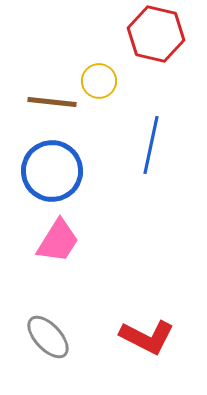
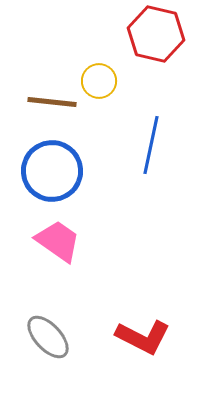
pink trapezoid: rotated 87 degrees counterclockwise
red L-shape: moved 4 px left
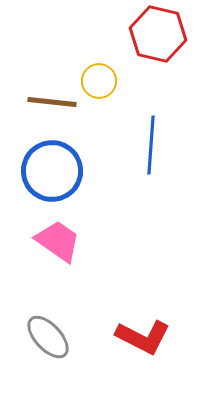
red hexagon: moved 2 px right
blue line: rotated 8 degrees counterclockwise
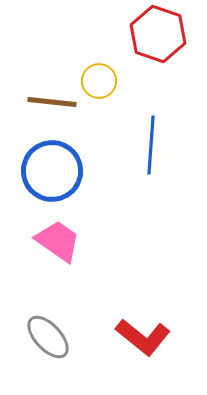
red hexagon: rotated 6 degrees clockwise
red L-shape: rotated 12 degrees clockwise
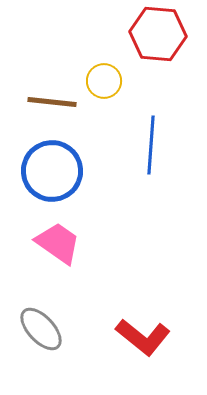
red hexagon: rotated 14 degrees counterclockwise
yellow circle: moved 5 px right
pink trapezoid: moved 2 px down
gray ellipse: moved 7 px left, 8 px up
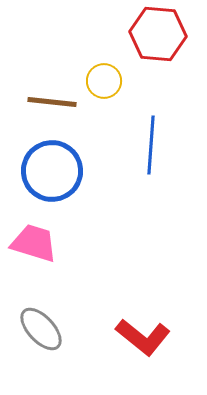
pink trapezoid: moved 24 px left; rotated 18 degrees counterclockwise
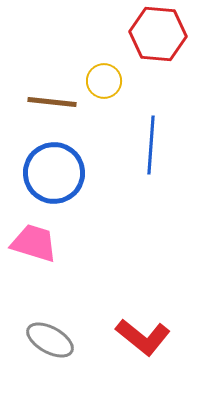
blue circle: moved 2 px right, 2 px down
gray ellipse: moved 9 px right, 11 px down; rotated 18 degrees counterclockwise
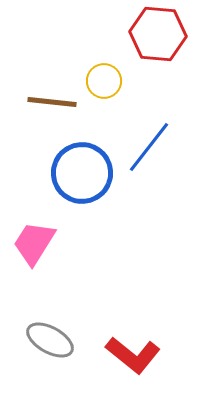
blue line: moved 2 px left, 2 px down; rotated 34 degrees clockwise
blue circle: moved 28 px right
pink trapezoid: rotated 75 degrees counterclockwise
red L-shape: moved 10 px left, 18 px down
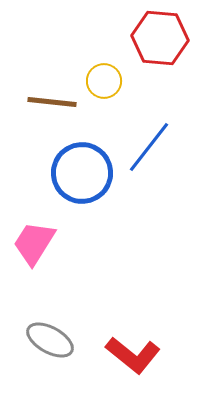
red hexagon: moved 2 px right, 4 px down
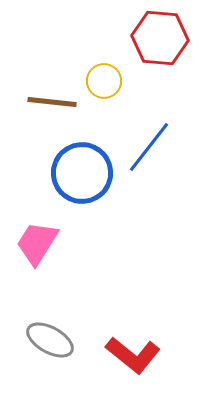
pink trapezoid: moved 3 px right
